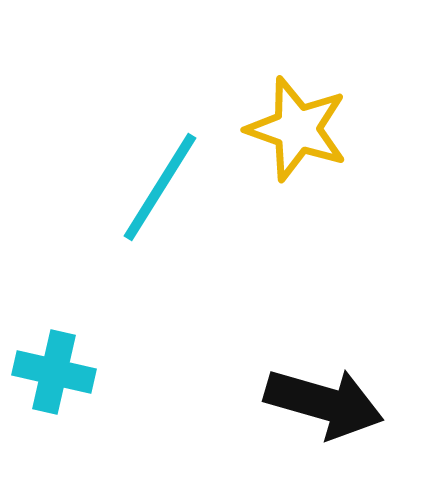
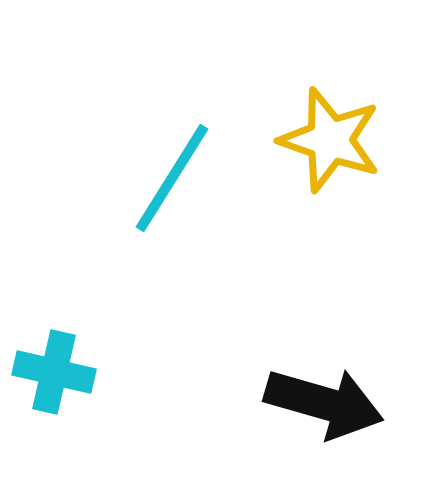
yellow star: moved 33 px right, 11 px down
cyan line: moved 12 px right, 9 px up
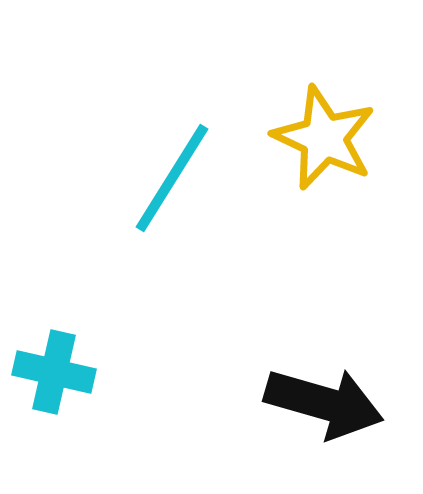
yellow star: moved 6 px left, 2 px up; rotated 6 degrees clockwise
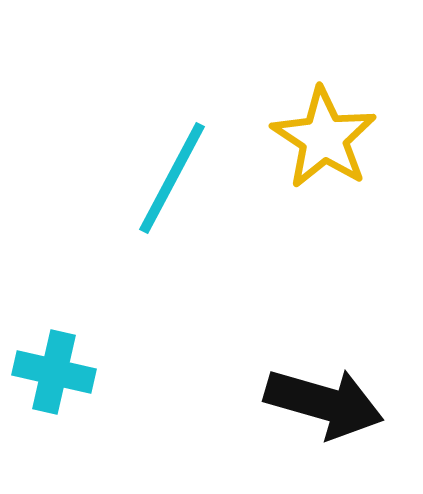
yellow star: rotated 8 degrees clockwise
cyan line: rotated 4 degrees counterclockwise
